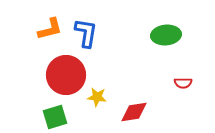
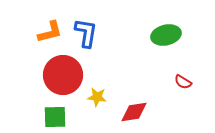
orange L-shape: moved 3 px down
green ellipse: rotated 8 degrees counterclockwise
red circle: moved 3 px left
red semicircle: moved 1 px up; rotated 30 degrees clockwise
green square: rotated 15 degrees clockwise
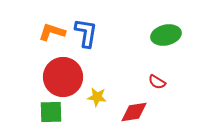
orange L-shape: moved 2 px right; rotated 148 degrees counterclockwise
red circle: moved 2 px down
red semicircle: moved 26 px left
green square: moved 4 px left, 5 px up
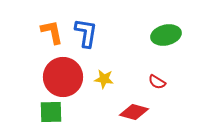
orange L-shape: rotated 60 degrees clockwise
yellow star: moved 7 px right, 18 px up
red diamond: rotated 24 degrees clockwise
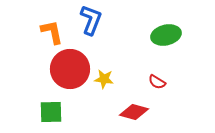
blue L-shape: moved 5 px right, 13 px up; rotated 12 degrees clockwise
red circle: moved 7 px right, 8 px up
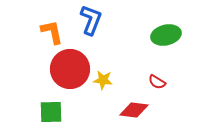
yellow star: moved 1 px left, 1 px down
red diamond: moved 2 px up; rotated 8 degrees counterclockwise
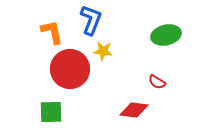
yellow star: moved 29 px up
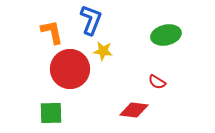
green square: moved 1 px down
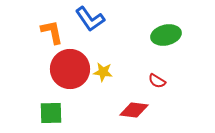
blue L-shape: moved 1 px left, 1 px up; rotated 124 degrees clockwise
yellow star: moved 21 px down
red semicircle: moved 1 px up
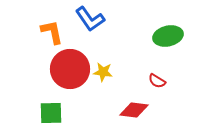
green ellipse: moved 2 px right, 1 px down
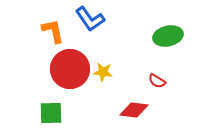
orange L-shape: moved 1 px right, 1 px up
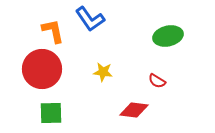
red circle: moved 28 px left
